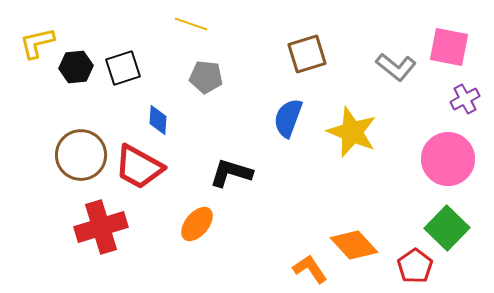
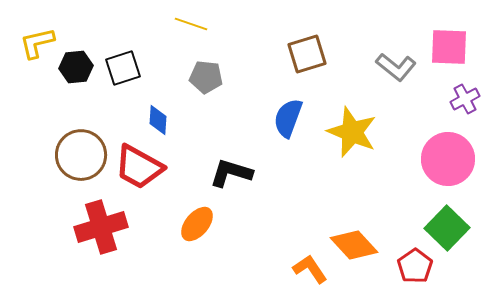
pink square: rotated 9 degrees counterclockwise
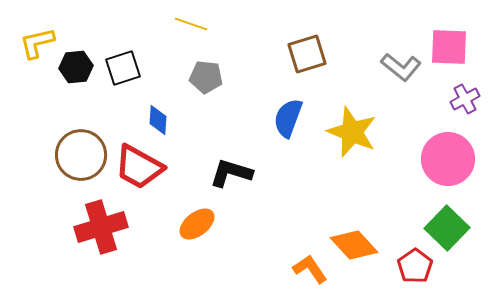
gray L-shape: moved 5 px right
orange ellipse: rotated 12 degrees clockwise
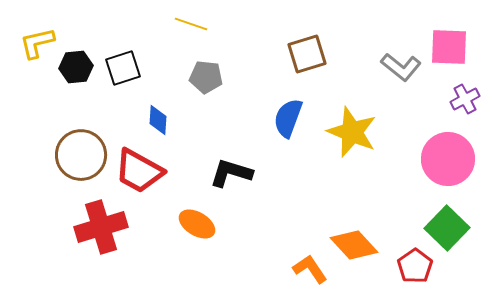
red trapezoid: moved 4 px down
orange ellipse: rotated 69 degrees clockwise
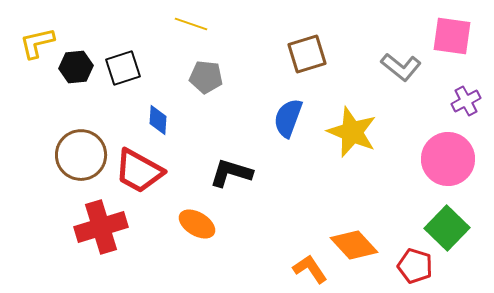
pink square: moved 3 px right, 11 px up; rotated 6 degrees clockwise
purple cross: moved 1 px right, 2 px down
red pentagon: rotated 20 degrees counterclockwise
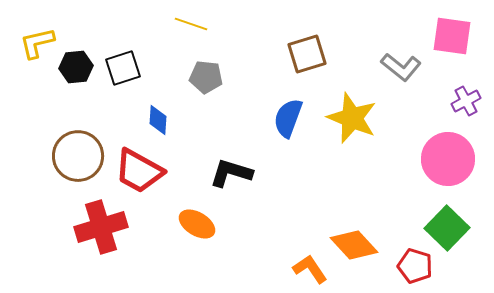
yellow star: moved 14 px up
brown circle: moved 3 px left, 1 px down
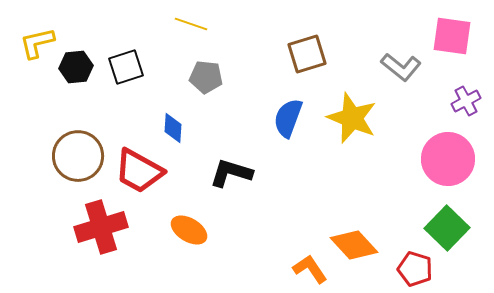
black square: moved 3 px right, 1 px up
blue diamond: moved 15 px right, 8 px down
orange ellipse: moved 8 px left, 6 px down
red pentagon: moved 3 px down
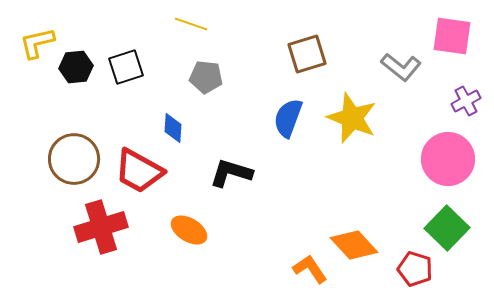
brown circle: moved 4 px left, 3 px down
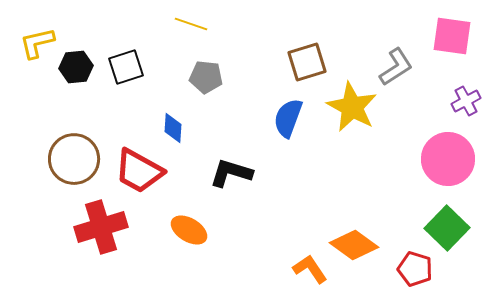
brown square: moved 8 px down
gray L-shape: moved 5 px left; rotated 72 degrees counterclockwise
yellow star: moved 11 px up; rotated 6 degrees clockwise
orange diamond: rotated 12 degrees counterclockwise
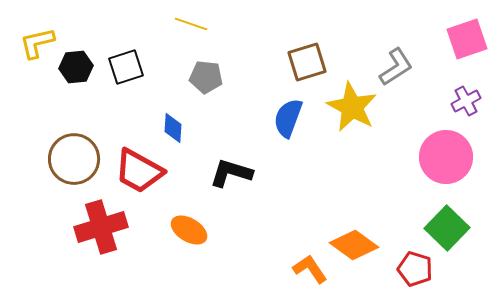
pink square: moved 15 px right, 3 px down; rotated 27 degrees counterclockwise
pink circle: moved 2 px left, 2 px up
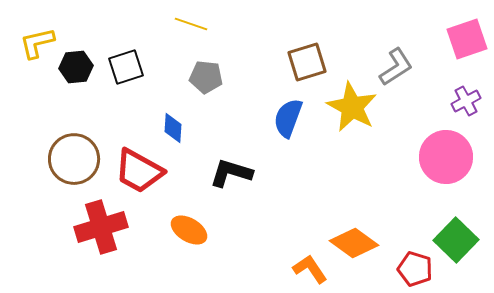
green square: moved 9 px right, 12 px down
orange diamond: moved 2 px up
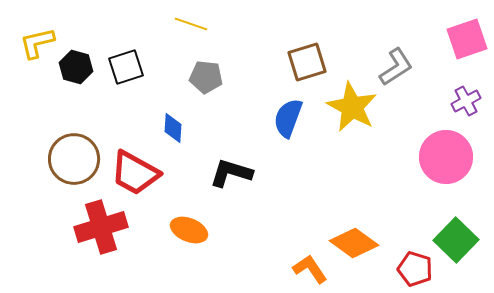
black hexagon: rotated 20 degrees clockwise
red trapezoid: moved 4 px left, 2 px down
orange ellipse: rotated 9 degrees counterclockwise
